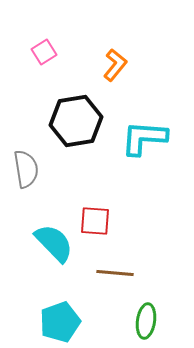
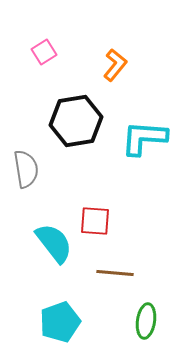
cyan semicircle: rotated 6 degrees clockwise
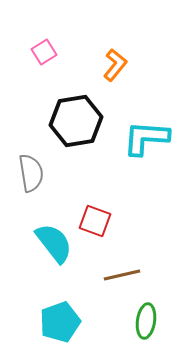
cyan L-shape: moved 2 px right
gray semicircle: moved 5 px right, 4 px down
red square: rotated 16 degrees clockwise
brown line: moved 7 px right, 2 px down; rotated 18 degrees counterclockwise
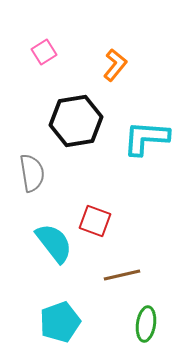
gray semicircle: moved 1 px right
green ellipse: moved 3 px down
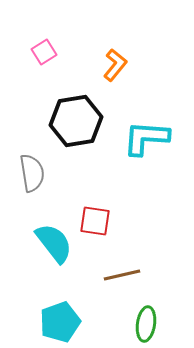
red square: rotated 12 degrees counterclockwise
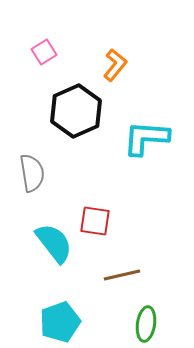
black hexagon: moved 10 px up; rotated 15 degrees counterclockwise
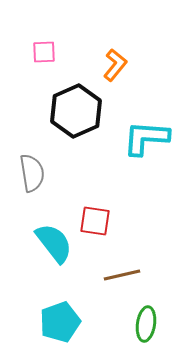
pink square: rotated 30 degrees clockwise
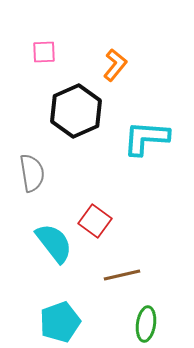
red square: rotated 28 degrees clockwise
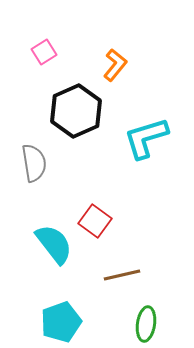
pink square: rotated 30 degrees counterclockwise
cyan L-shape: rotated 21 degrees counterclockwise
gray semicircle: moved 2 px right, 10 px up
cyan semicircle: moved 1 px down
cyan pentagon: moved 1 px right
